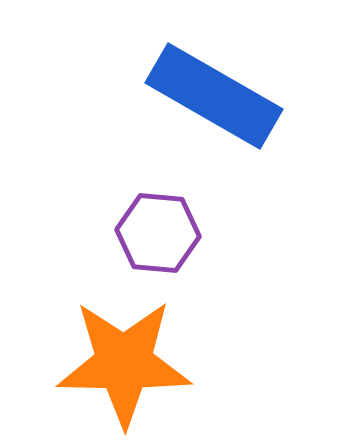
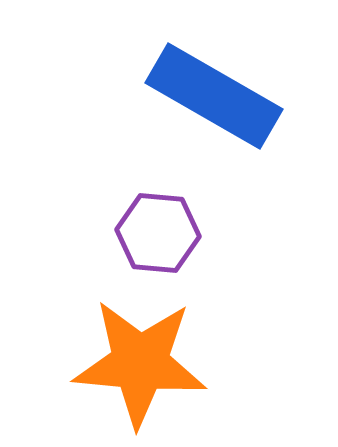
orange star: moved 16 px right; rotated 4 degrees clockwise
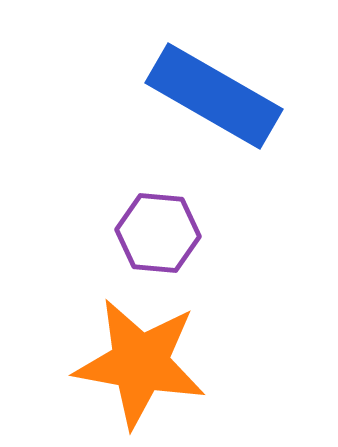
orange star: rotated 5 degrees clockwise
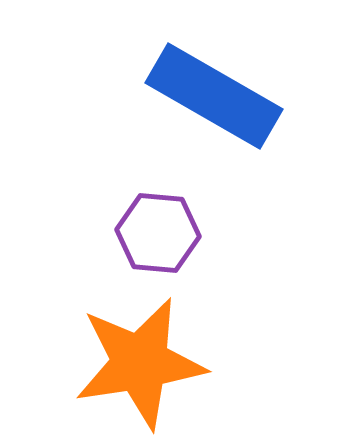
orange star: rotated 19 degrees counterclockwise
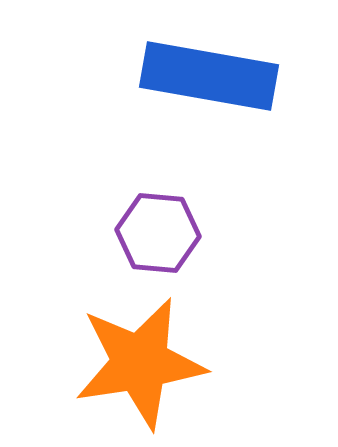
blue rectangle: moved 5 px left, 20 px up; rotated 20 degrees counterclockwise
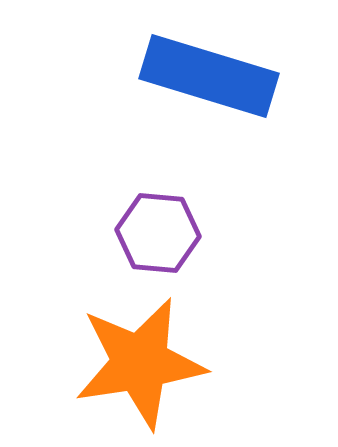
blue rectangle: rotated 7 degrees clockwise
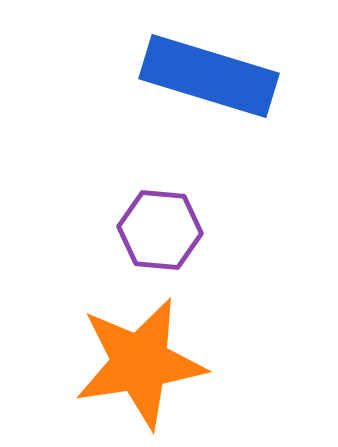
purple hexagon: moved 2 px right, 3 px up
